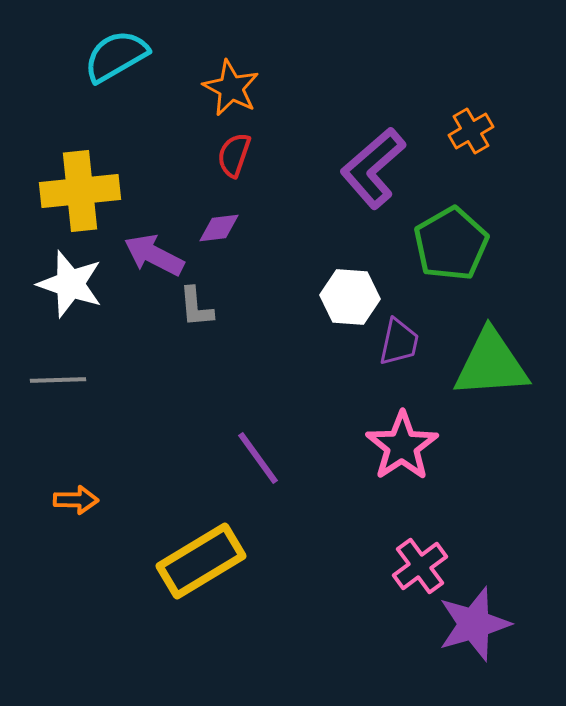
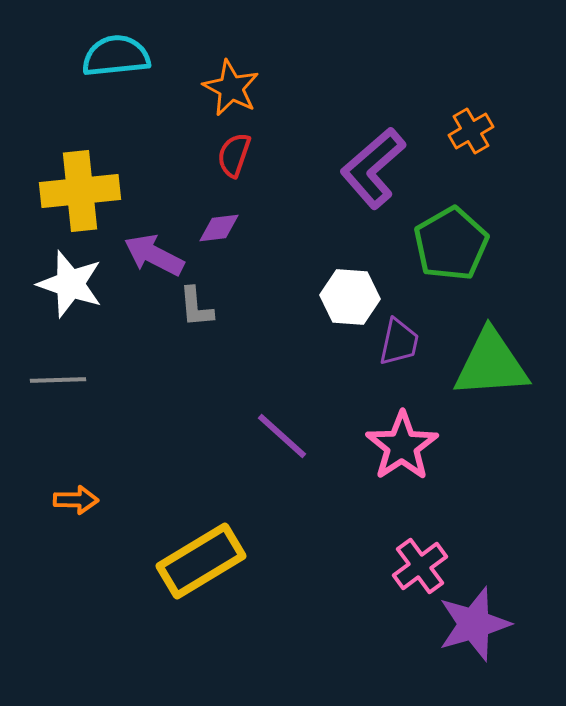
cyan semicircle: rotated 24 degrees clockwise
purple line: moved 24 px right, 22 px up; rotated 12 degrees counterclockwise
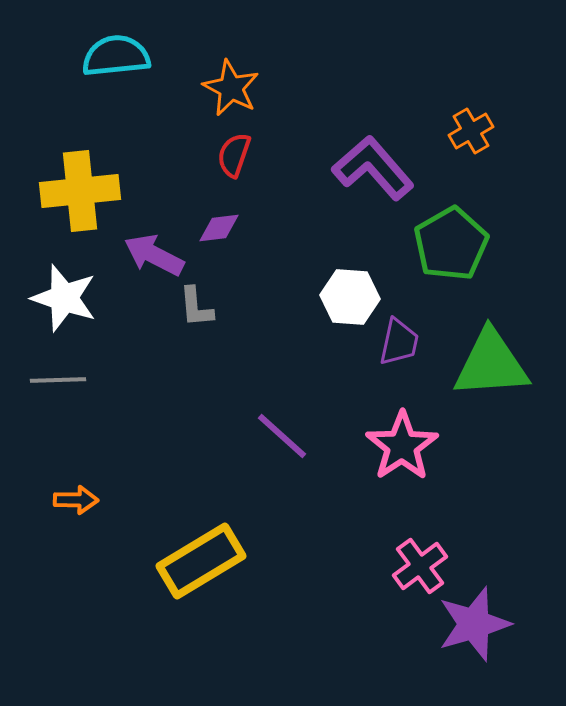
purple L-shape: rotated 90 degrees clockwise
white star: moved 6 px left, 14 px down
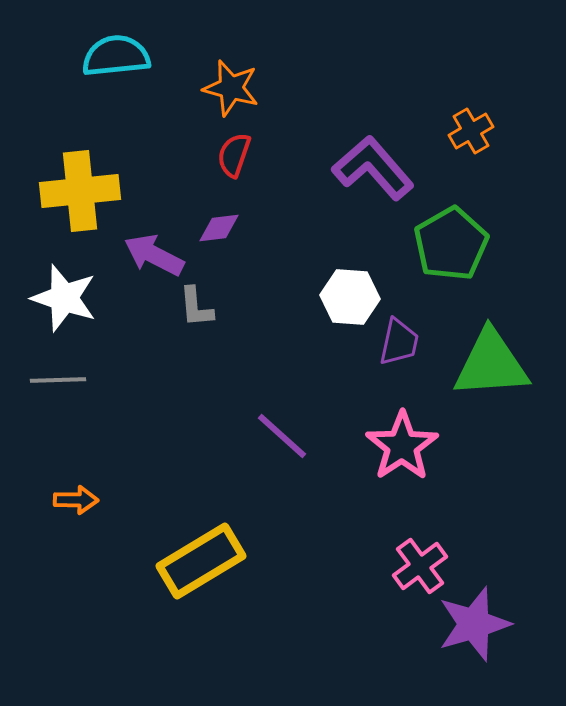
orange star: rotated 12 degrees counterclockwise
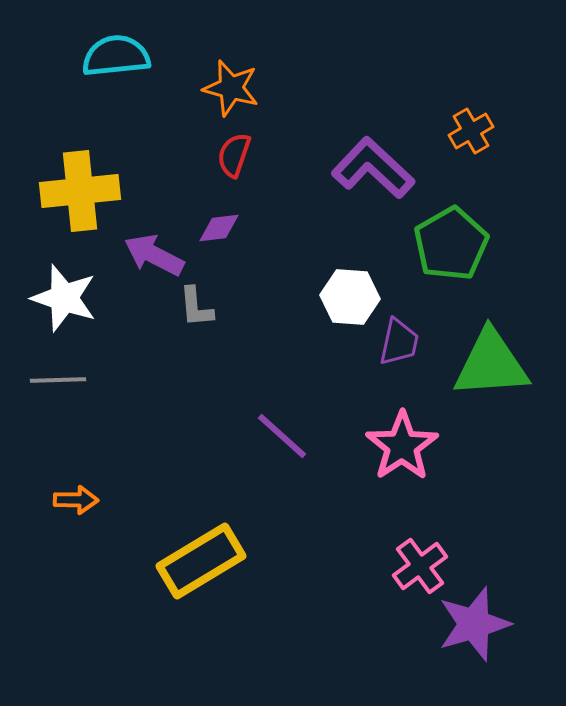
purple L-shape: rotated 6 degrees counterclockwise
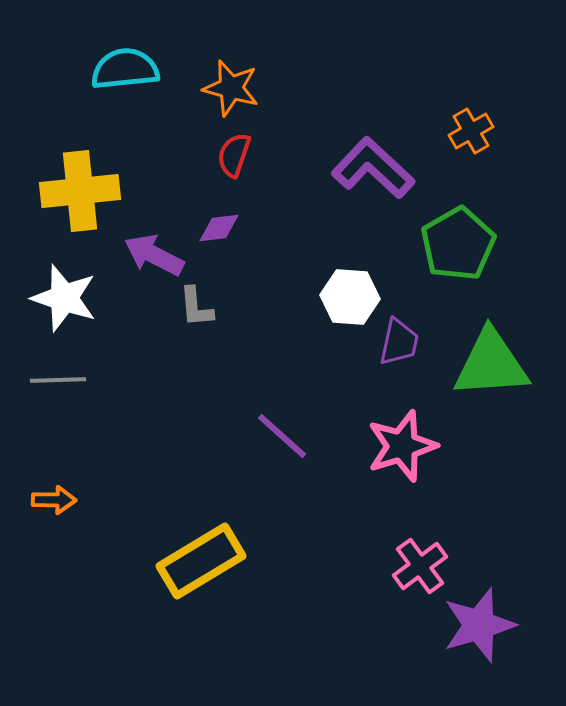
cyan semicircle: moved 9 px right, 13 px down
green pentagon: moved 7 px right
pink star: rotated 16 degrees clockwise
orange arrow: moved 22 px left
purple star: moved 5 px right, 1 px down
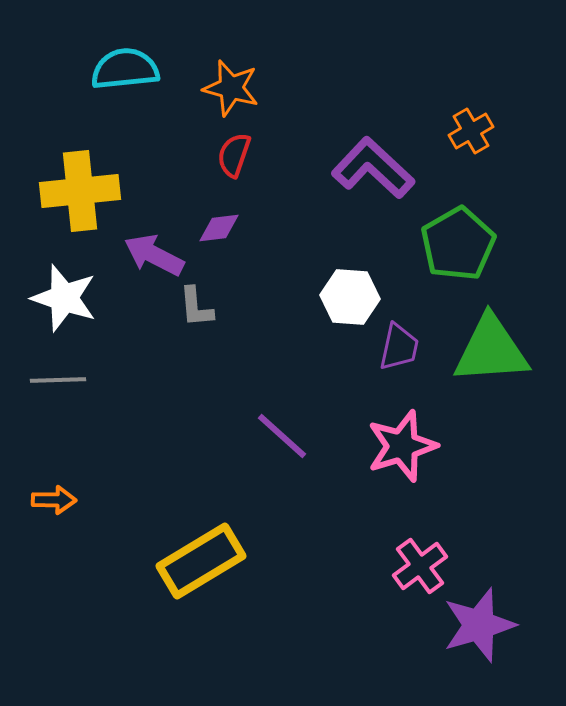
purple trapezoid: moved 5 px down
green triangle: moved 14 px up
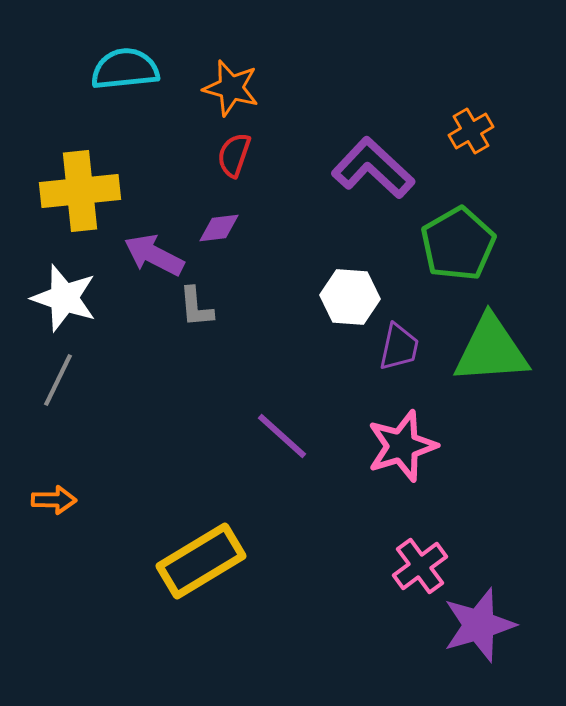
gray line: rotated 62 degrees counterclockwise
